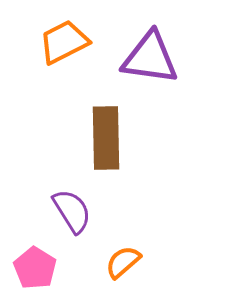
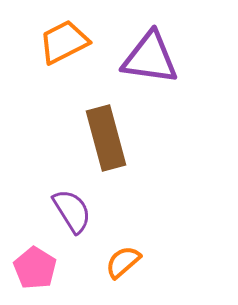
brown rectangle: rotated 14 degrees counterclockwise
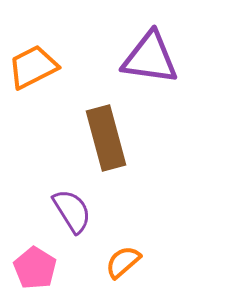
orange trapezoid: moved 31 px left, 25 px down
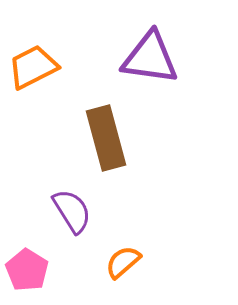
pink pentagon: moved 8 px left, 2 px down
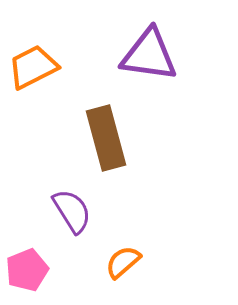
purple triangle: moved 1 px left, 3 px up
pink pentagon: rotated 18 degrees clockwise
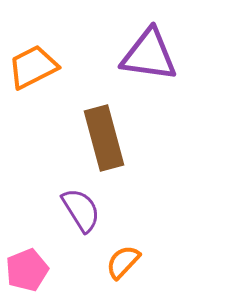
brown rectangle: moved 2 px left
purple semicircle: moved 9 px right, 1 px up
orange semicircle: rotated 6 degrees counterclockwise
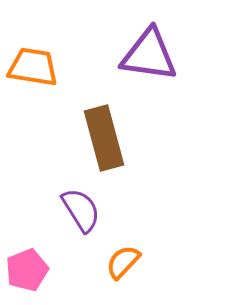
orange trapezoid: rotated 36 degrees clockwise
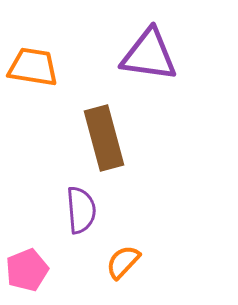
purple semicircle: rotated 27 degrees clockwise
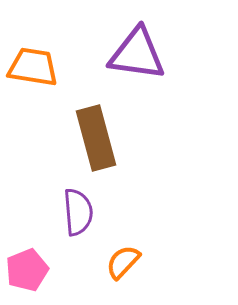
purple triangle: moved 12 px left, 1 px up
brown rectangle: moved 8 px left
purple semicircle: moved 3 px left, 2 px down
